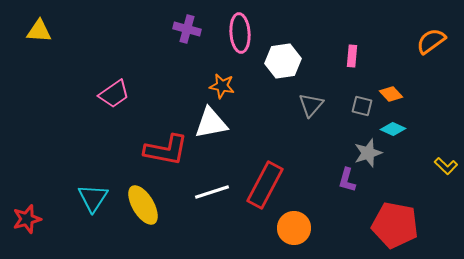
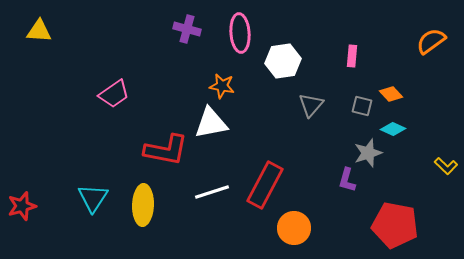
yellow ellipse: rotated 33 degrees clockwise
red star: moved 5 px left, 13 px up
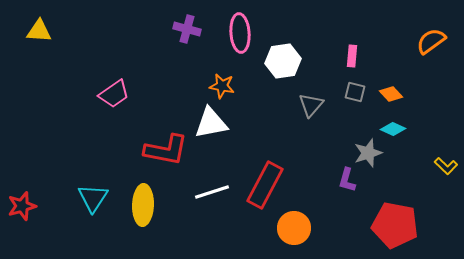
gray square: moved 7 px left, 14 px up
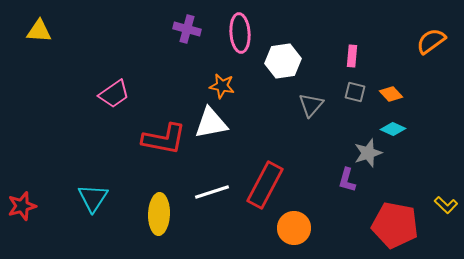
red L-shape: moved 2 px left, 11 px up
yellow L-shape: moved 39 px down
yellow ellipse: moved 16 px right, 9 px down
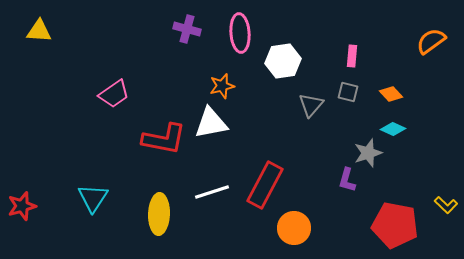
orange star: rotated 25 degrees counterclockwise
gray square: moved 7 px left
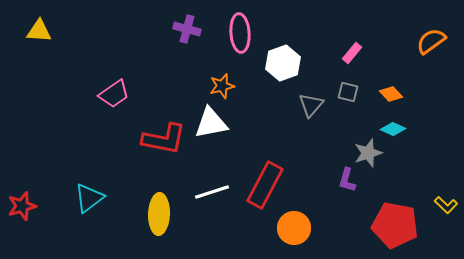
pink rectangle: moved 3 px up; rotated 35 degrees clockwise
white hexagon: moved 2 px down; rotated 12 degrees counterclockwise
cyan triangle: moved 4 px left; rotated 20 degrees clockwise
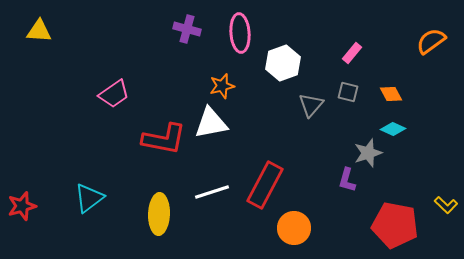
orange diamond: rotated 15 degrees clockwise
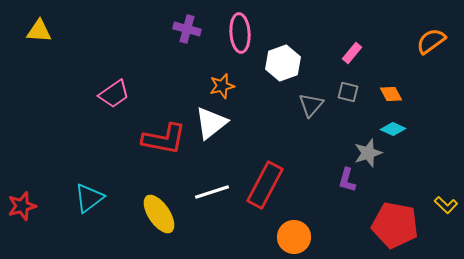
white triangle: rotated 27 degrees counterclockwise
yellow ellipse: rotated 36 degrees counterclockwise
orange circle: moved 9 px down
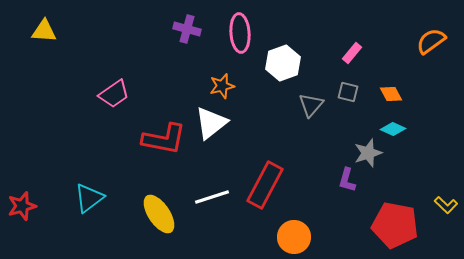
yellow triangle: moved 5 px right
white line: moved 5 px down
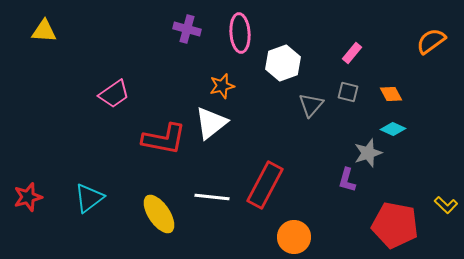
white line: rotated 24 degrees clockwise
red star: moved 6 px right, 9 px up
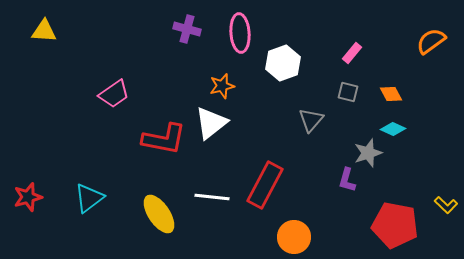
gray triangle: moved 15 px down
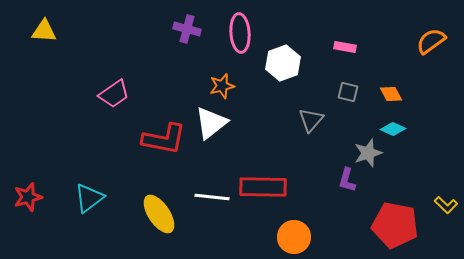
pink rectangle: moved 7 px left, 6 px up; rotated 60 degrees clockwise
red rectangle: moved 2 px left, 2 px down; rotated 63 degrees clockwise
